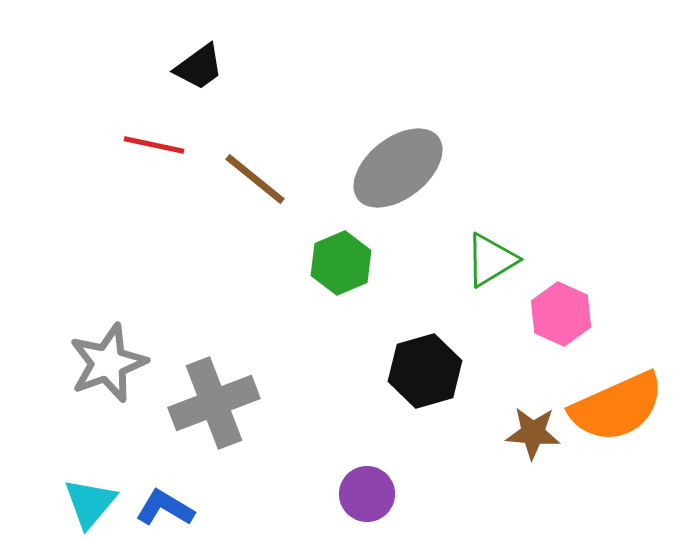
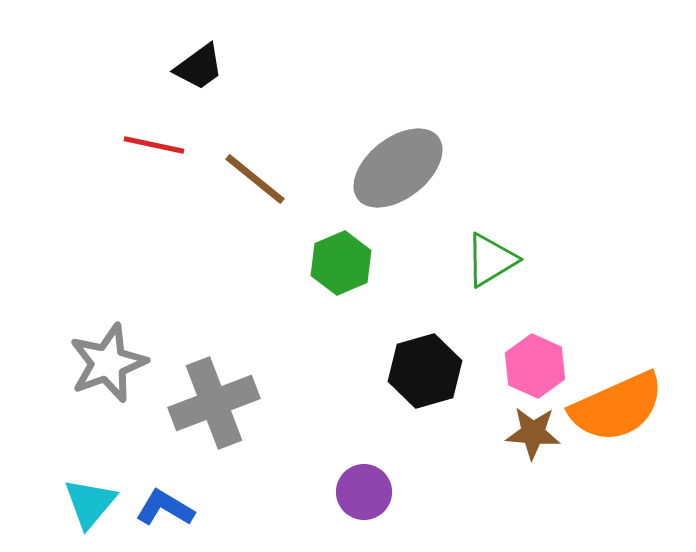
pink hexagon: moved 26 px left, 52 px down
purple circle: moved 3 px left, 2 px up
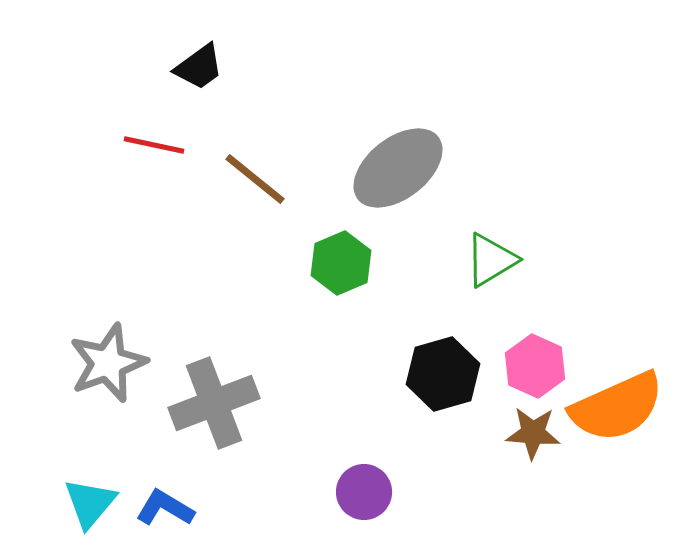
black hexagon: moved 18 px right, 3 px down
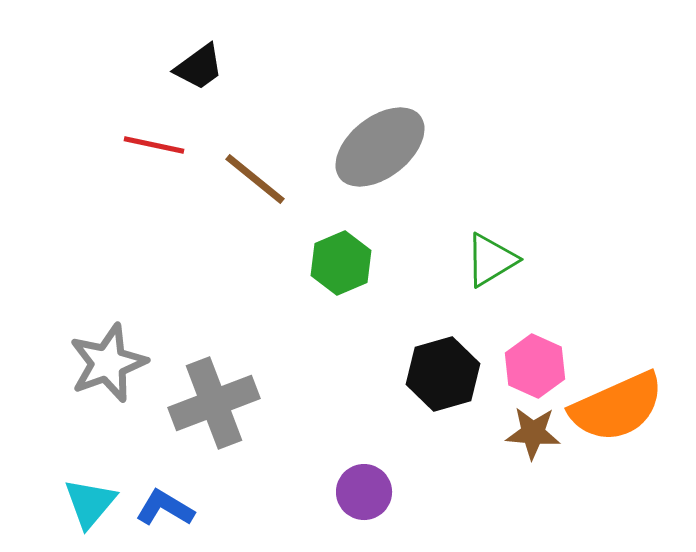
gray ellipse: moved 18 px left, 21 px up
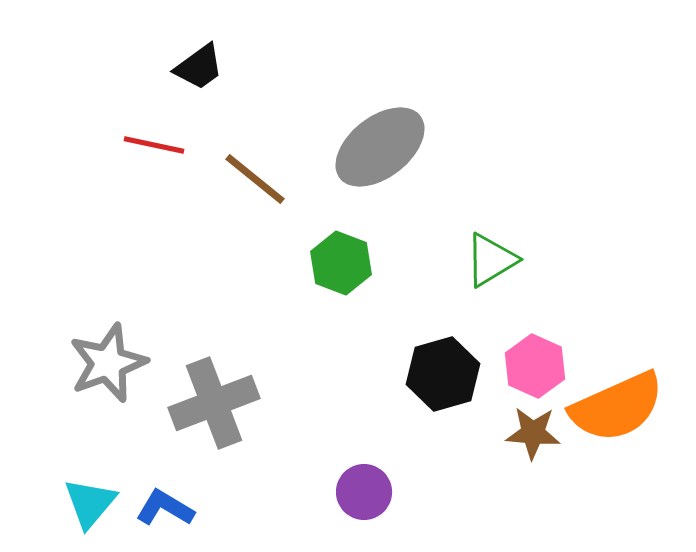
green hexagon: rotated 16 degrees counterclockwise
